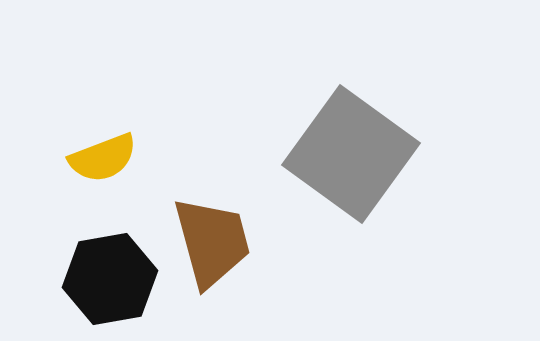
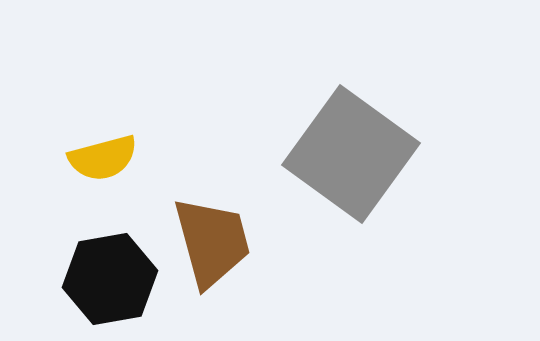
yellow semicircle: rotated 6 degrees clockwise
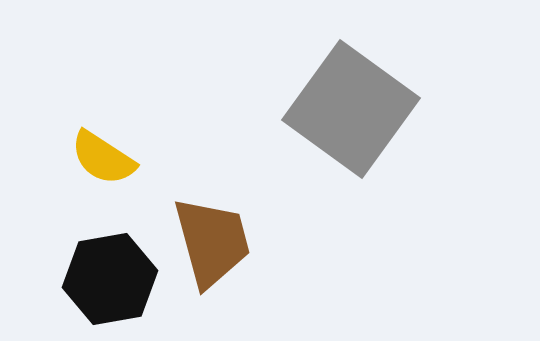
gray square: moved 45 px up
yellow semicircle: rotated 48 degrees clockwise
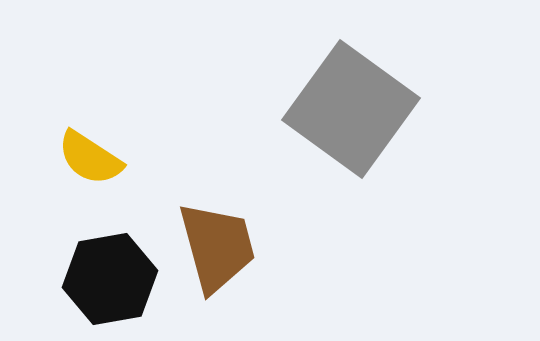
yellow semicircle: moved 13 px left
brown trapezoid: moved 5 px right, 5 px down
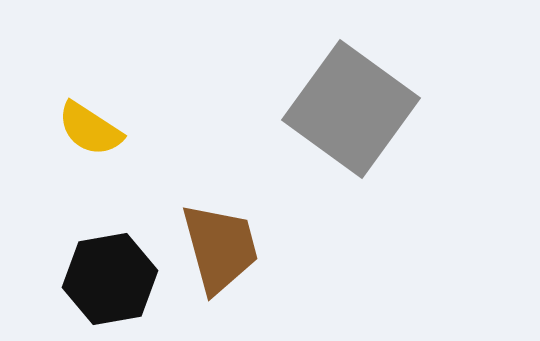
yellow semicircle: moved 29 px up
brown trapezoid: moved 3 px right, 1 px down
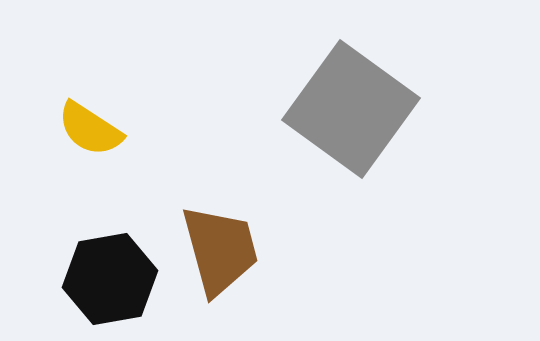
brown trapezoid: moved 2 px down
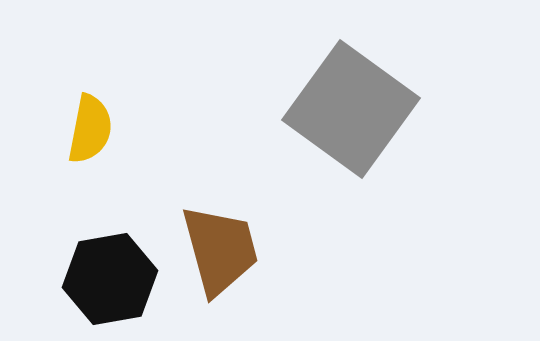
yellow semicircle: rotated 112 degrees counterclockwise
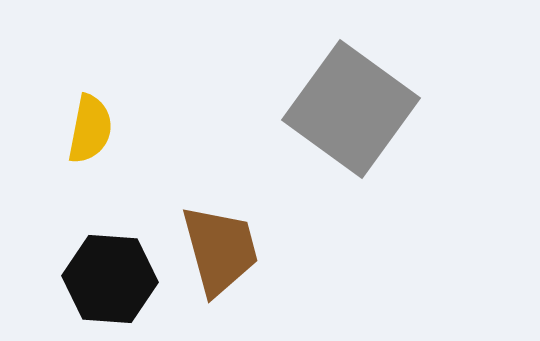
black hexagon: rotated 14 degrees clockwise
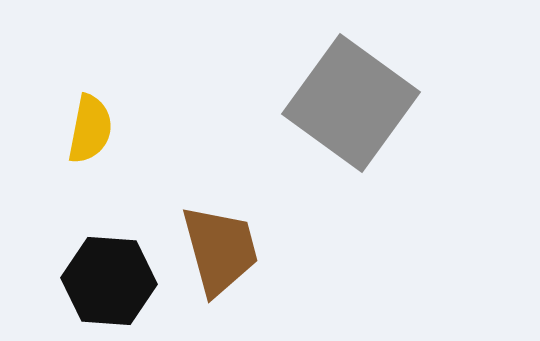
gray square: moved 6 px up
black hexagon: moved 1 px left, 2 px down
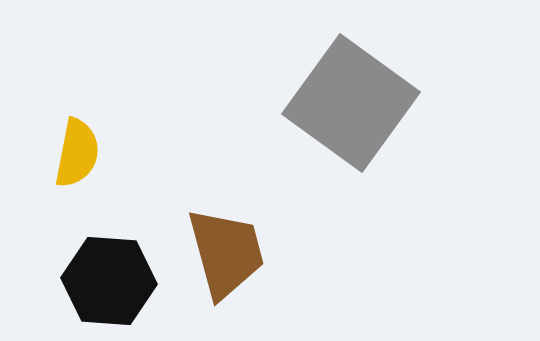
yellow semicircle: moved 13 px left, 24 px down
brown trapezoid: moved 6 px right, 3 px down
